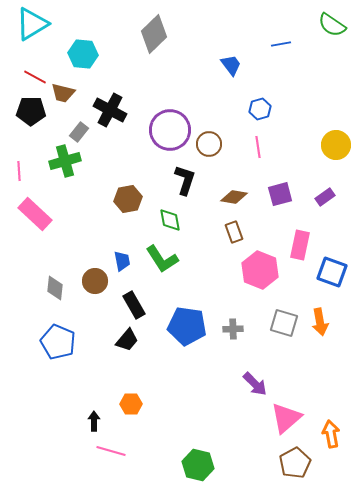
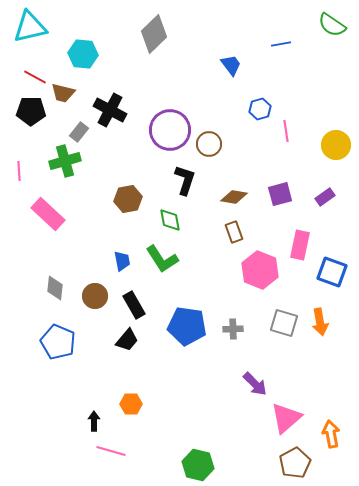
cyan triangle at (32, 24): moved 2 px left, 3 px down; rotated 18 degrees clockwise
pink line at (258, 147): moved 28 px right, 16 px up
pink rectangle at (35, 214): moved 13 px right
brown circle at (95, 281): moved 15 px down
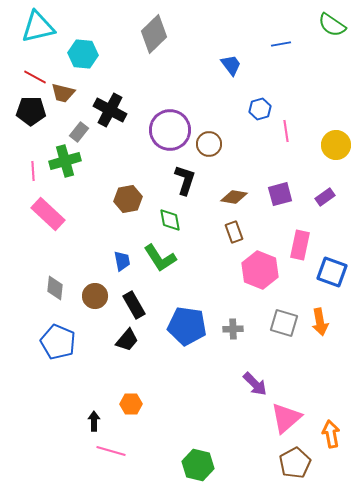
cyan triangle at (30, 27): moved 8 px right
pink line at (19, 171): moved 14 px right
green L-shape at (162, 259): moved 2 px left, 1 px up
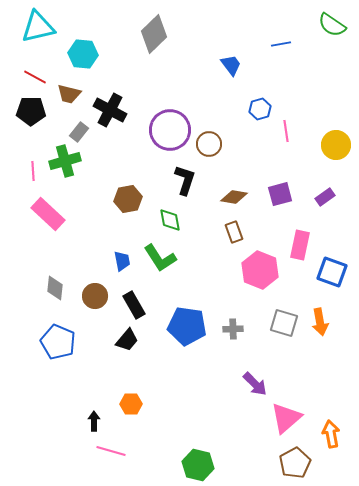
brown trapezoid at (63, 93): moved 6 px right, 1 px down
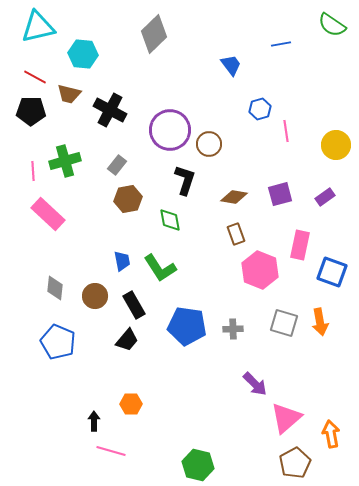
gray rectangle at (79, 132): moved 38 px right, 33 px down
brown rectangle at (234, 232): moved 2 px right, 2 px down
green L-shape at (160, 258): moved 10 px down
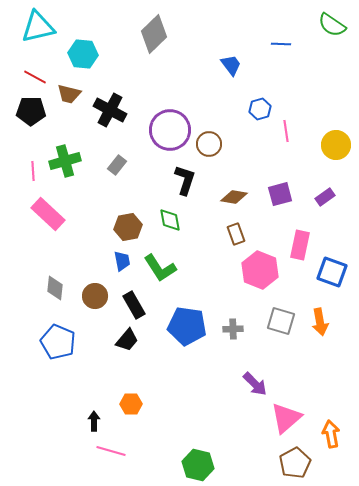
blue line at (281, 44): rotated 12 degrees clockwise
brown hexagon at (128, 199): moved 28 px down
gray square at (284, 323): moved 3 px left, 2 px up
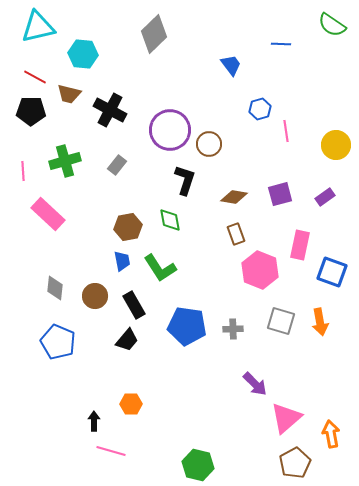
pink line at (33, 171): moved 10 px left
